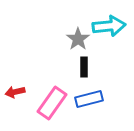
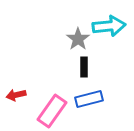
red arrow: moved 1 px right, 3 px down
pink rectangle: moved 8 px down
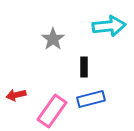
gray star: moved 25 px left
blue rectangle: moved 2 px right
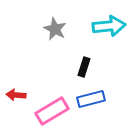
gray star: moved 2 px right, 10 px up; rotated 10 degrees counterclockwise
black rectangle: rotated 18 degrees clockwise
red arrow: rotated 18 degrees clockwise
pink rectangle: rotated 24 degrees clockwise
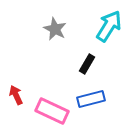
cyan arrow: rotated 52 degrees counterclockwise
black rectangle: moved 3 px right, 3 px up; rotated 12 degrees clockwise
red arrow: rotated 60 degrees clockwise
pink rectangle: rotated 56 degrees clockwise
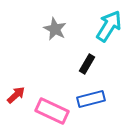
red arrow: rotated 72 degrees clockwise
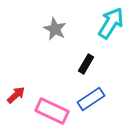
cyan arrow: moved 2 px right, 3 px up
black rectangle: moved 1 px left
blue rectangle: rotated 20 degrees counterclockwise
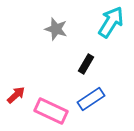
cyan arrow: moved 1 px up
gray star: moved 1 px right; rotated 10 degrees counterclockwise
pink rectangle: moved 1 px left
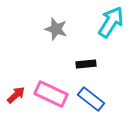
black rectangle: rotated 54 degrees clockwise
blue rectangle: rotated 72 degrees clockwise
pink rectangle: moved 17 px up
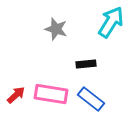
pink rectangle: rotated 16 degrees counterclockwise
